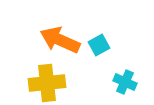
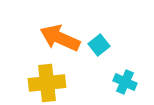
orange arrow: moved 2 px up
cyan square: rotated 10 degrees counterclockwise
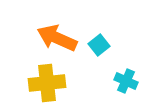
orange arrow: moved 3 px left
cyan cross: moved 1 px right, 1 px up
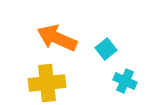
cyan square: moved 7 px right, 4 px down
cyan cross: moved 1 px left
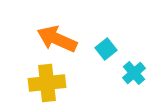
orange arrow: moved 1 px down
cyan cross: moved 9 px right, 8 px up; rotated 25 degrees clockwise
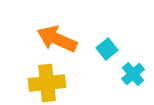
cyan square: moved 1 px right
cyan cross: moved 1 px left, 1 px down
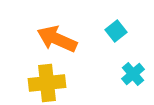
cyan square: moved 9 px right, 18 px up
